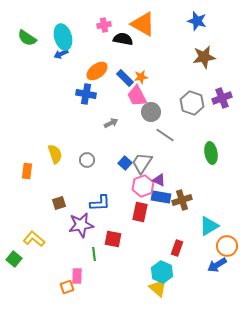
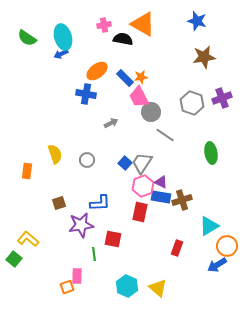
pink trapezoid at (137, 96): moved 2 px right, 1 px down
purple triangle at (159, 180): moved 2 px right, 2 px down
yellow L-shape at (34, 239): moved 6 px left
cyan hexagon at (162, 272): moved 35 px left, 14 px down
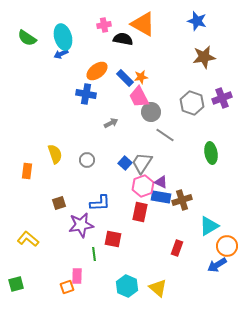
green square at (14, 259): moved 2 px right, 25 px down; rotated 35 degrees clockwise
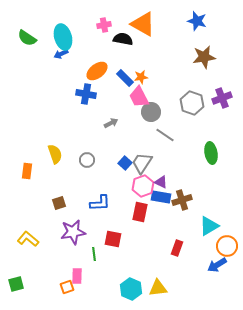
purple star at (81, 225): moved 8 px left, 7 px down
cyan hexagon at (127, 286): moved 4 px right, 3 px down
yellow triangle at (158, 288): rotated 48 degrees counterclockwise
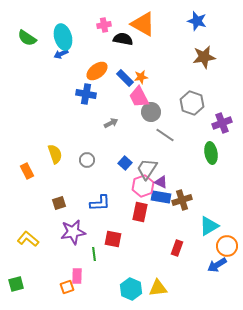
purple cross at (222, 98): moved 25 px down
gray trapezoid at (142, 163): moved 5 px right, 6 px down
orange rectangle at (27, 171): rotated 35 degrees counterclockwise
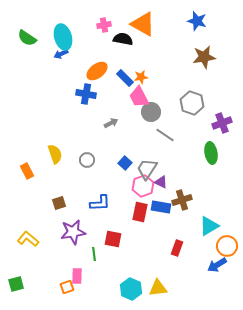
blue rectangle at (161, 197): moved 10 px down
